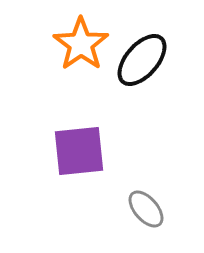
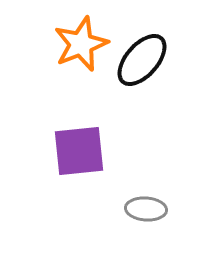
orange star: rotated 14 degrees clockwise
gray ellipse: rotated 45 degrees counterclockwise
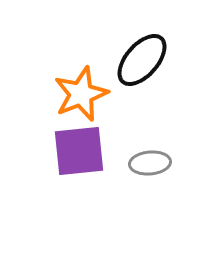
orange star: moved 50 px down
gray ellipse: moved 4 px right, 46 px up; rotated 9 degrees counterclockwise
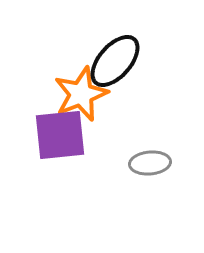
black ellipse: moved 27 px left, 1 px down
purple square: moved 19 px left, 16 px up
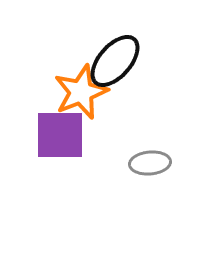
orange star: moved 2 px up
purple square: rotated 6 degrees clockwise
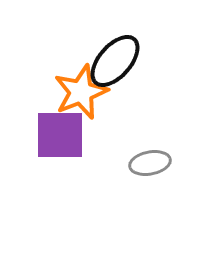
gray ellipse: rotated 6 degrees counterclockwise
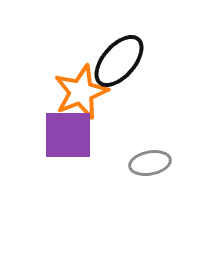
black ellipse: moved 4 px right
purple square: moved 8 px right
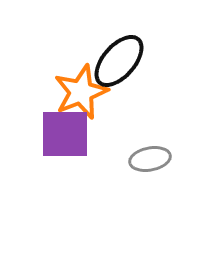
purple square: moved 3 px left, 1 px up
gray ellipse: moved 4 px up
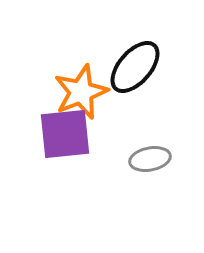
black ellipse: moved 16 px right, 6 px down
purple square: rotated 6 degrees counterclockwise
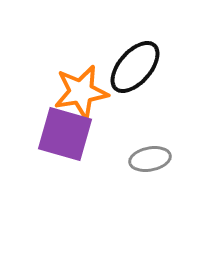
orange star: rotated 12 degrees clockwise
purple square: rotated 22 degrees clockwise
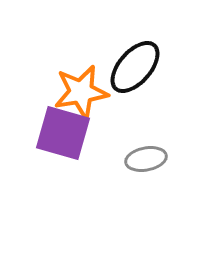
purple square: moved 2 px left, 1 px up
gray ellipse: moved 4 px left
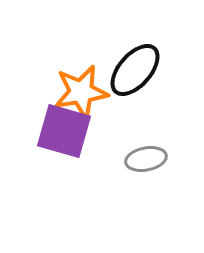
black ellipse: moved 3 px down
purple square: moved 1 px right, 2 px up
